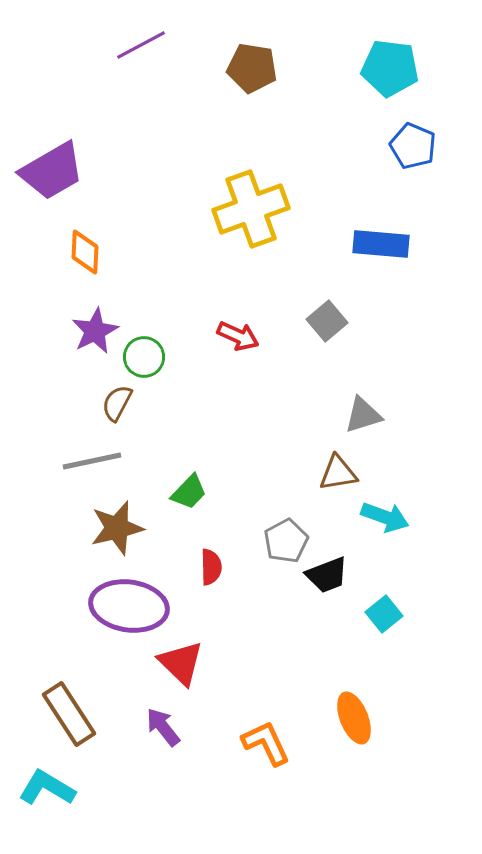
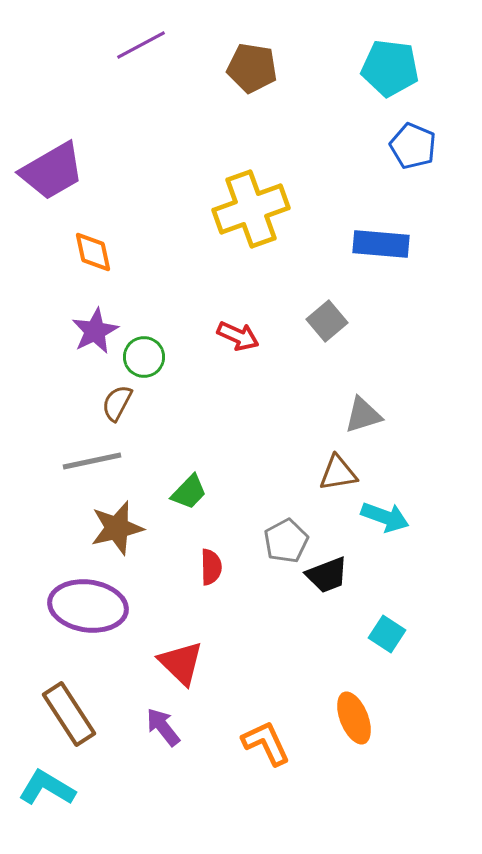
orange diamond: moved 8 px right; rotated 15 degrees counterclockwise
purple ellipse: moved 41 px left
cyan square: moved 3 px right, 20 px down; rotated 18 degrees counterclockwise
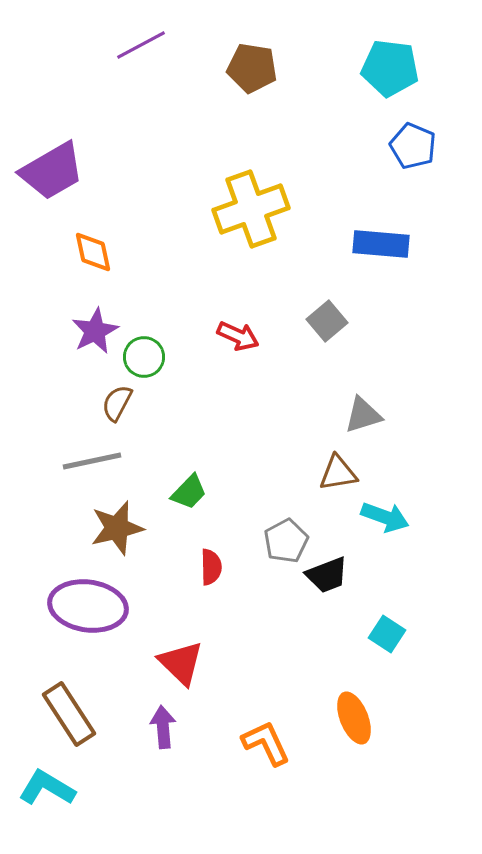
purple arrow: rotated 33 degrees clockwise
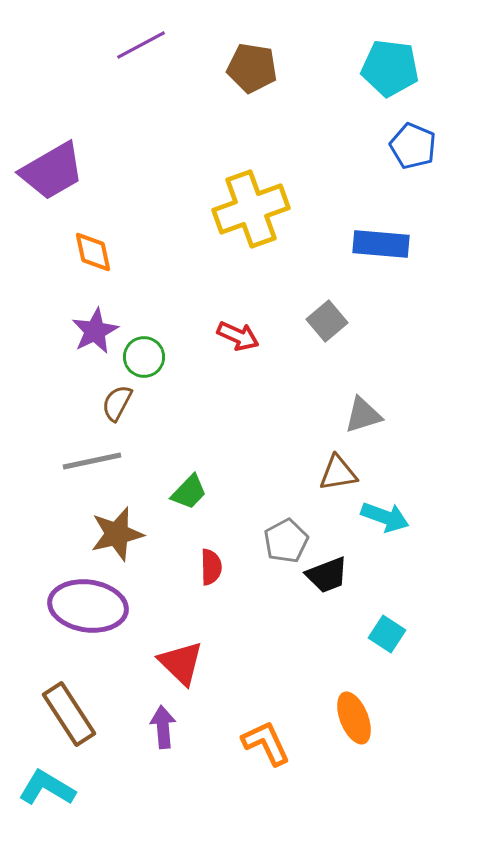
brown star: moved 6 px down
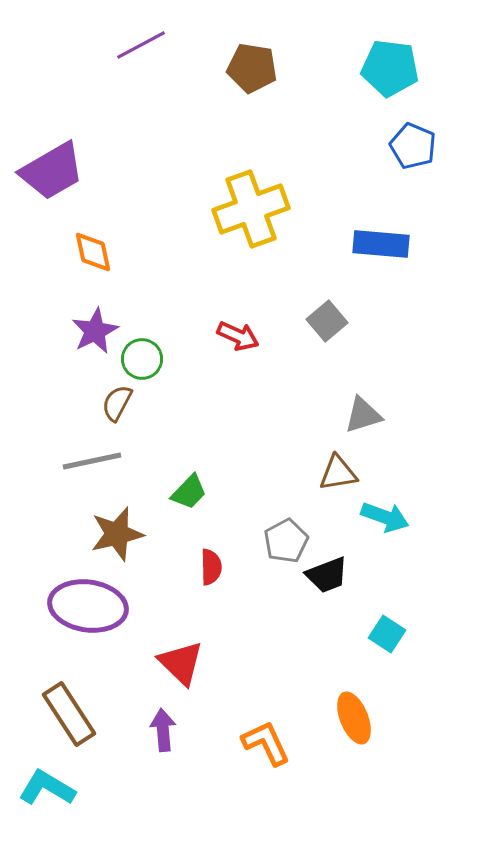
green circle: moved 2 px left, 2 px down
purple arrow: moved 3 px down
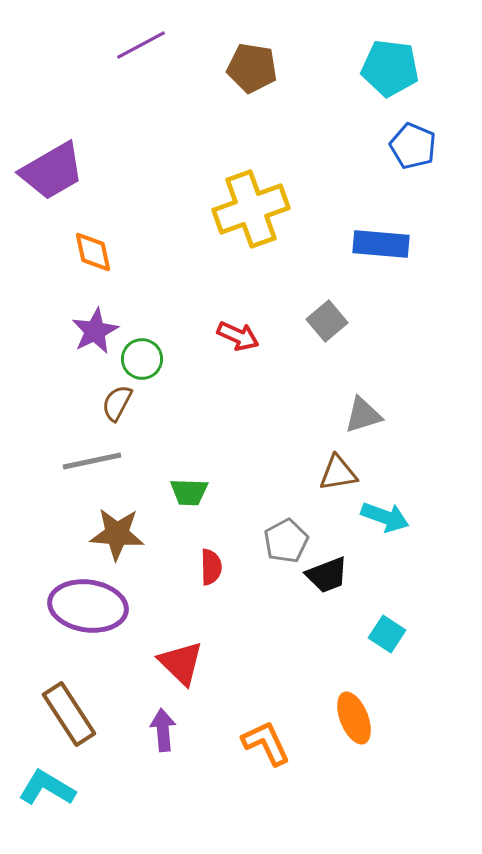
green trapezoid: rotated 48 degrees clockwise
brown star: rotated 18 degrees clockwise
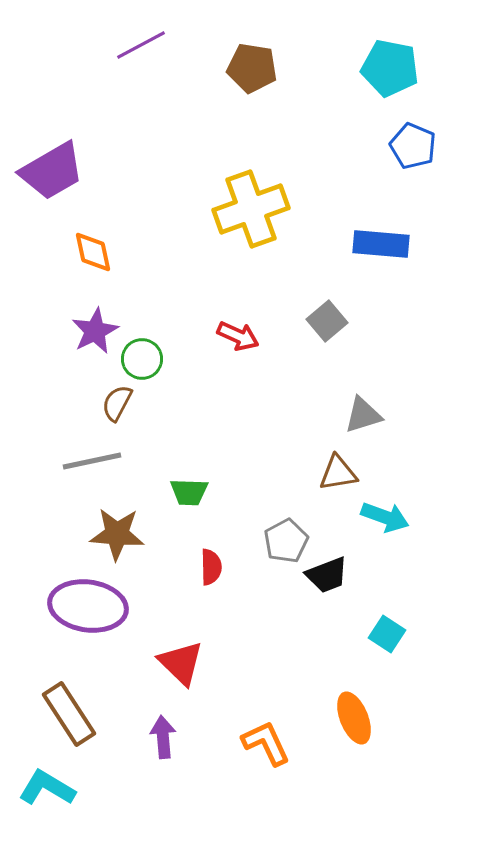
cyan pentagon: rotated 4 degrees clockwise
purple arrow: moved 7 px down
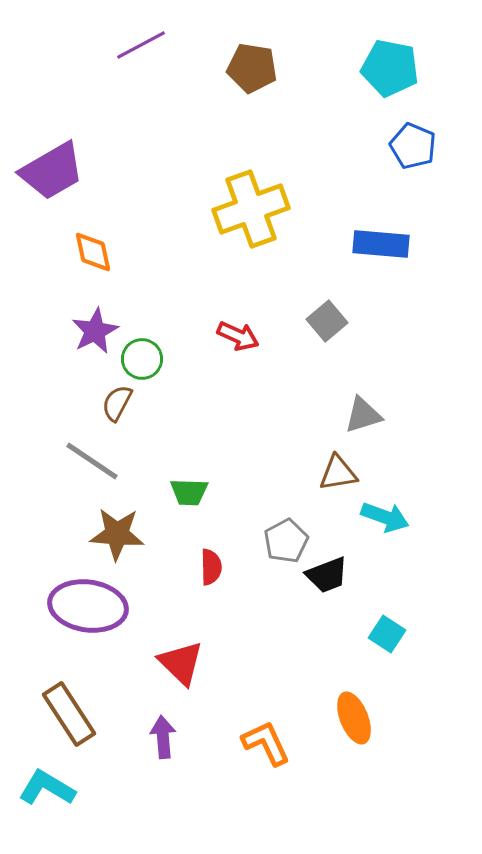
gray line: rotated 46 degrees clockwise
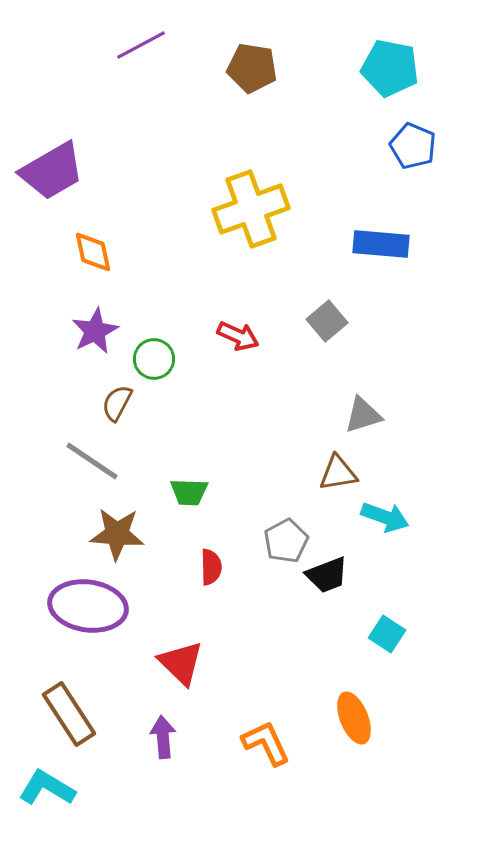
green circle: moved 12 px right
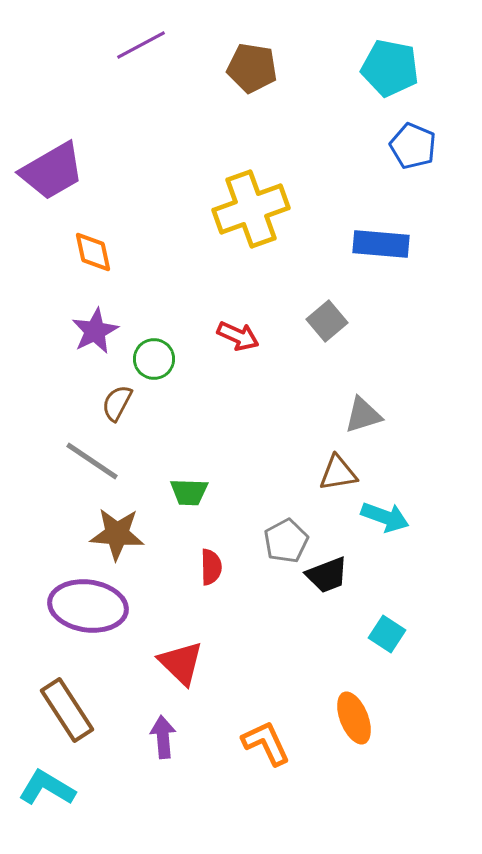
brown rectangle: moved 2 px left, 4 px up
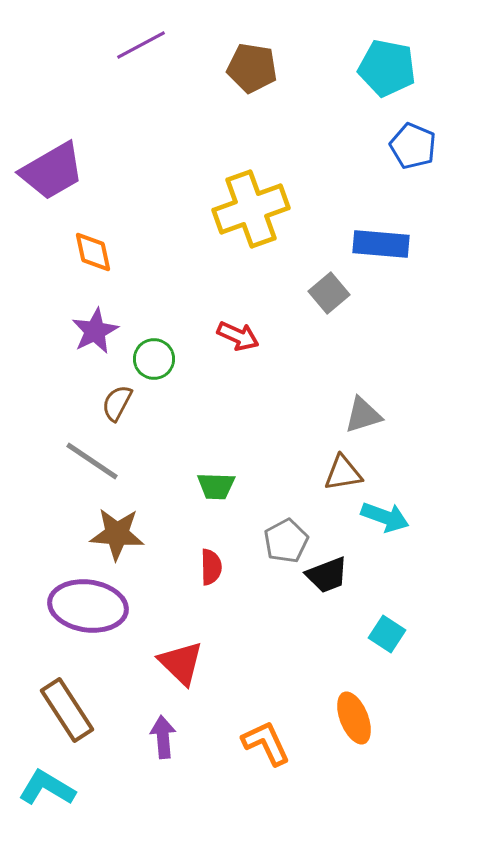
cyan pentagon: moved 3 px left
gray square: moved 2 px right, 28 px up
brown triangle: moved 5 px right
green trapezoid: moved 27 px right, 6 px up
